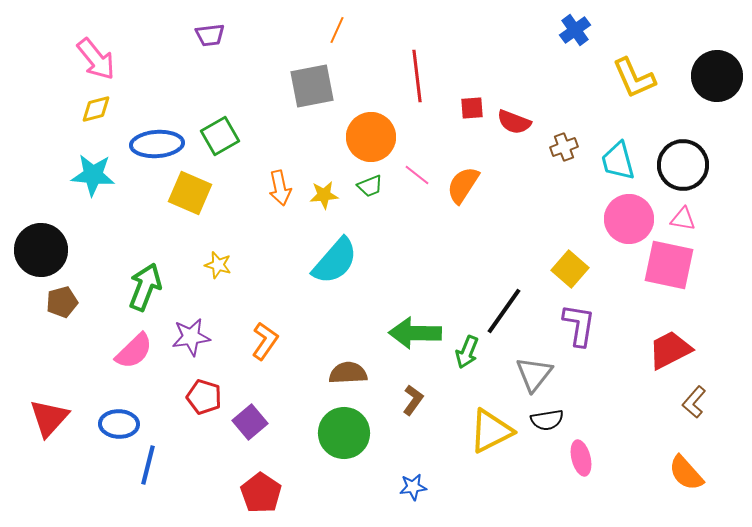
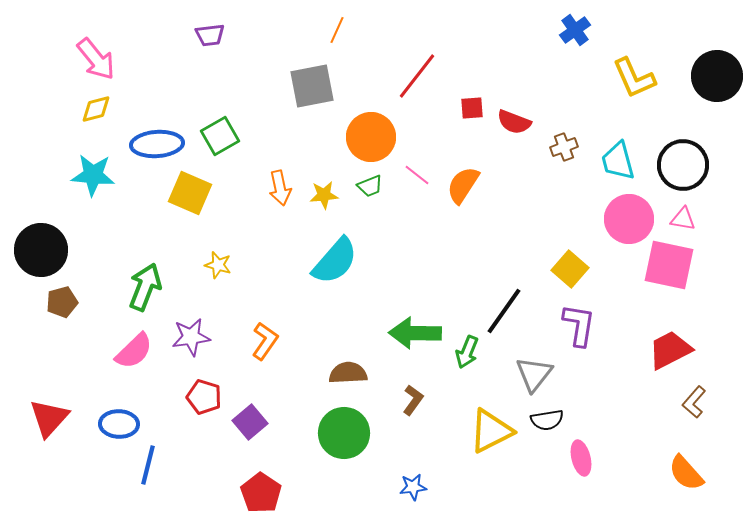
red line at (417, 76): rotated 45 degrees clockwise
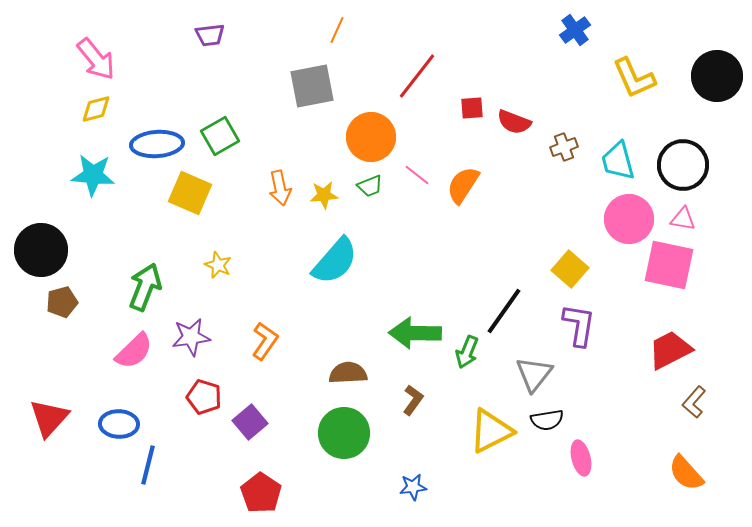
yellow star at (218, 265): rotated 8 degrees clockwise
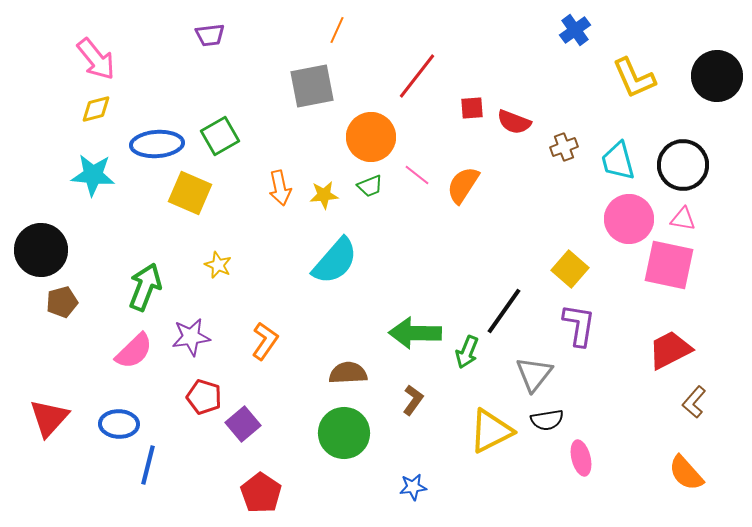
purple square at (250, 422): moved 7 px left, 2 px down
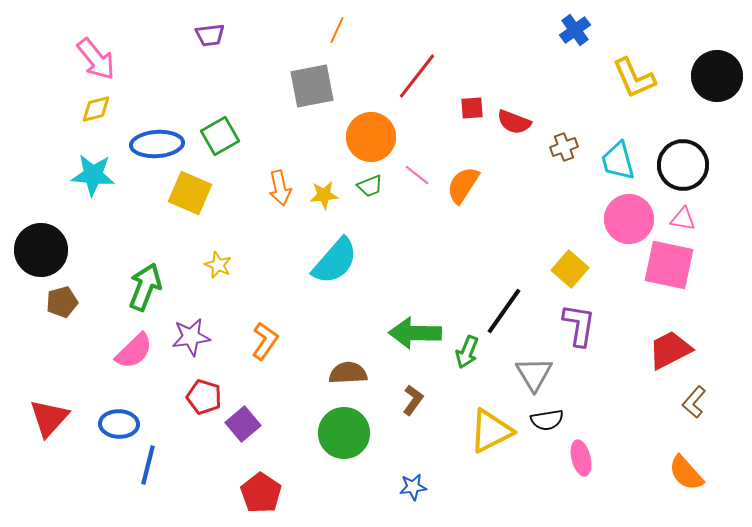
gray triangle at (534, 374): rotated 9 degrees counterclockwise
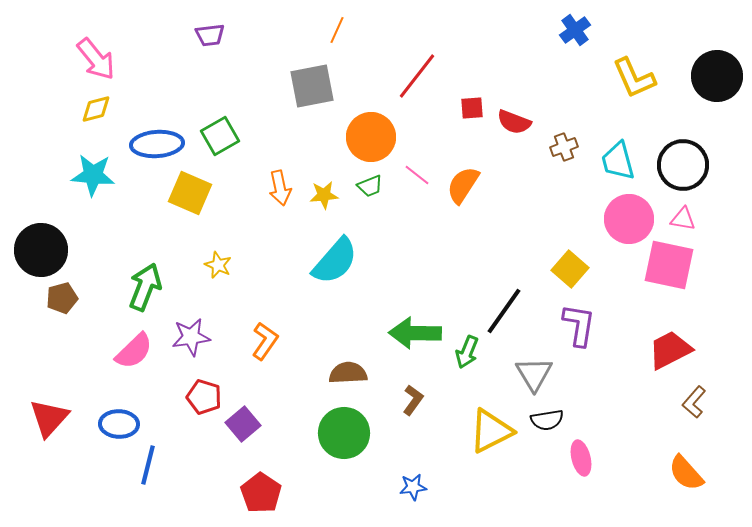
brown pentagon at (62, 302): moved 4 px up
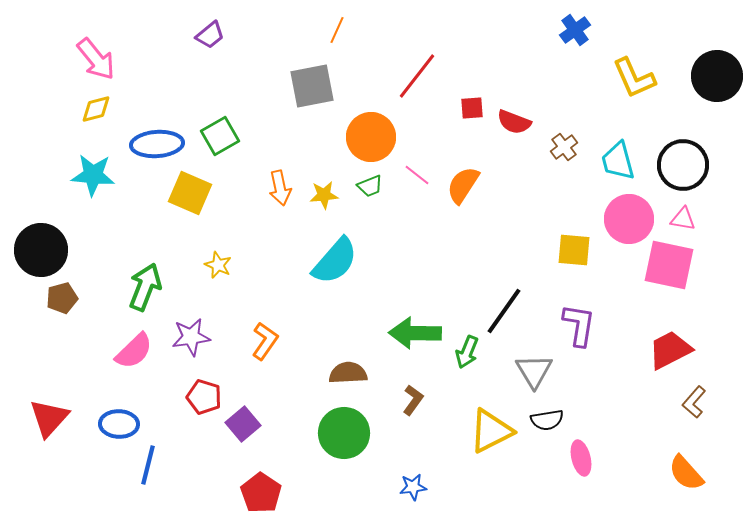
purple trapezoid at (210, 35): rotated 32 degrees counterclockwise
brown cross at (564, 147): rotated 16 degrees counterclockwise
yellow square at (570, 269): moved 4 px right, 19 px up; rotated 36 degrees counterclockwise
gray triangle at (534, 374): moved 3 px up
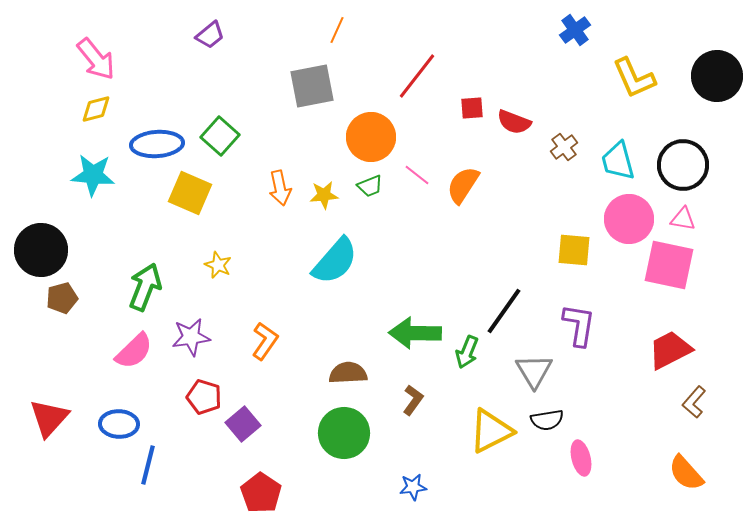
green square at (220, 136): rotated 18 degrees counterclockwise
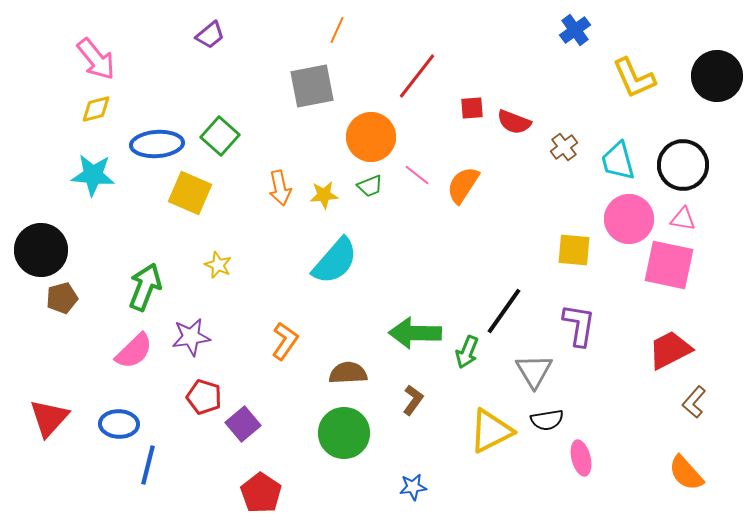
orange L-shape at (265, 341): moved 20 px right
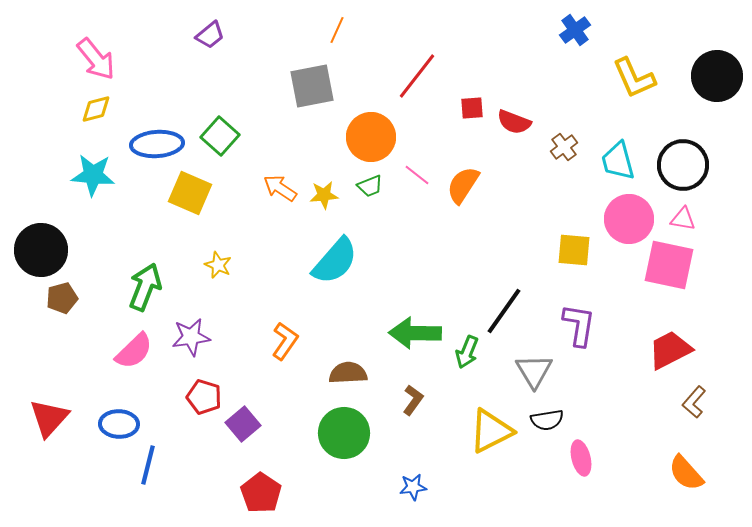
orange arrow at (280, 188): rotated 136 degrees clockwise
